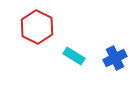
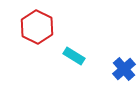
blue cross: moved 9 px right, 11 px down; rotated 15 degrees counterclockwise
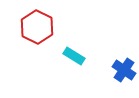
blue cross: moved 1 px down; rotated 15 degrees counterclockwise
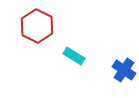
red hexagon: moved 1 px up
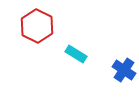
cyan rectangle: moved 2 px right, 2 px up
